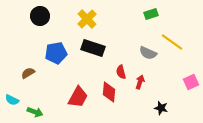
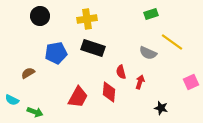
yellow cross: rotated 36 degrees clockwise
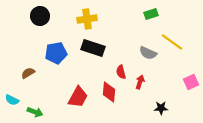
black star: rotated 16 degrees counterclockwise
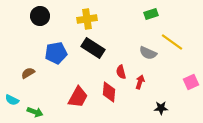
black rectangle: rotated 15 degrees clockwise
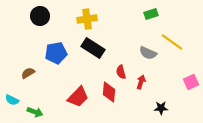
red arrow: moved 1 px right
red trapezoid: rotated 15 degrees clockwise
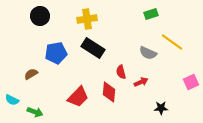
brown semicircle: moved 3 px right, 1 px down
red arrow: rotated 48 degrees clockwise
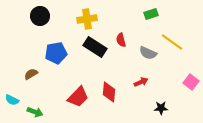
black rectangle: moved 2 px right, 1 px up
red semicircle: moved 32 px up
pink square: rotated 28 degrees counterclockwise
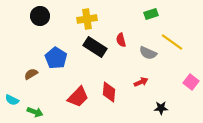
blue pentagon: moved 5 px down; rotated 30 degrees counterclockwise
